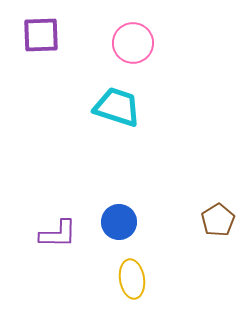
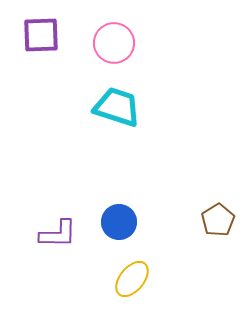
pink circle: moved 19 px left
yellow ellipse: rotated 48 degrees clockwise
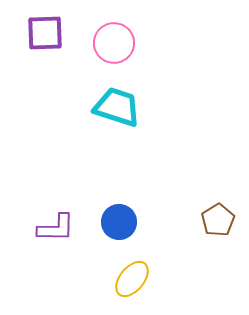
purple square: moved 4 px right, 2 px up
purple L-shape: moved 2 px left, 6 px up
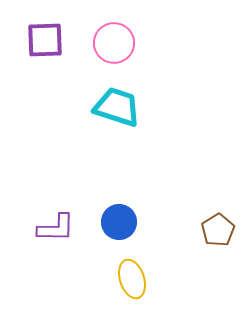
purple square: moved 7 px down
brown pentagon: moved 10 px down
yellow ellipse: rotated 57 degrees counterclockwise
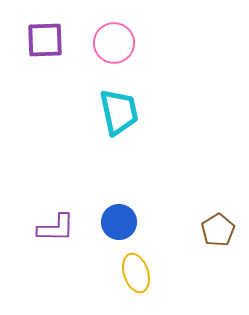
cyan trapezoid: moved 2 px right, 5 px down; rotated 60 degrees clockwise
yellow ellipse: moved 4 px right, 6 px up
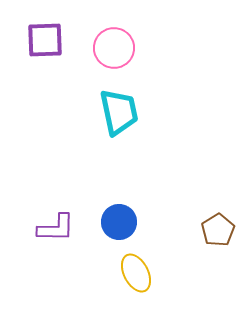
pink circle: moved 5 px down
yellow ellipse: rotated 9 degrees counterclockwise
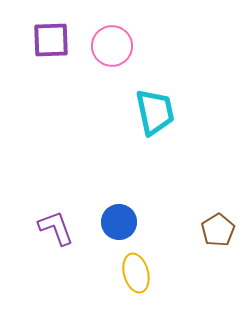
purple square: moved 6 px right
pink circle: moved 2 px left, 2 px up
cyan trapezoid: moved 36 px right
purple L-shape: rotated 111 degrees counterclockwise
yellow ellipse: rotated 12 degrees clockwise
